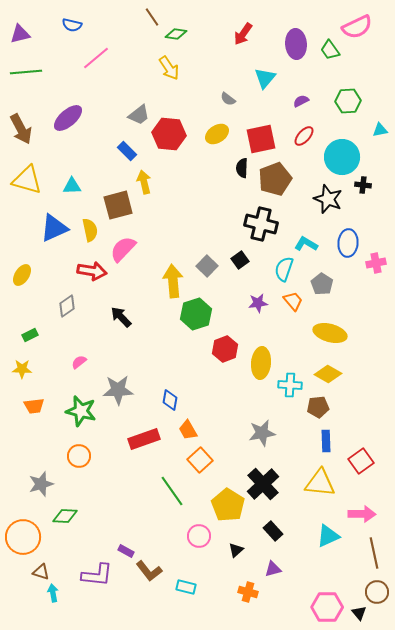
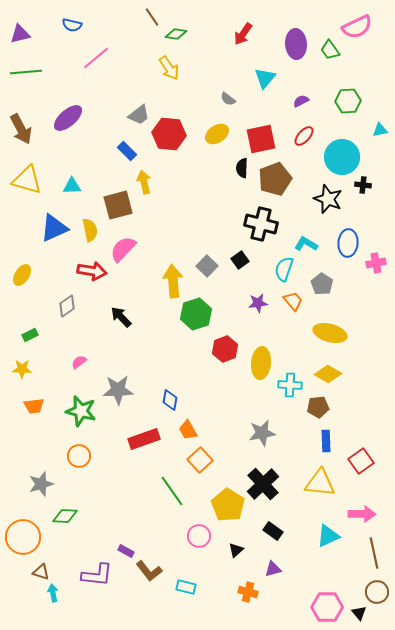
black rectangle at (273, 531): rotated 12 degrees counterclockwise
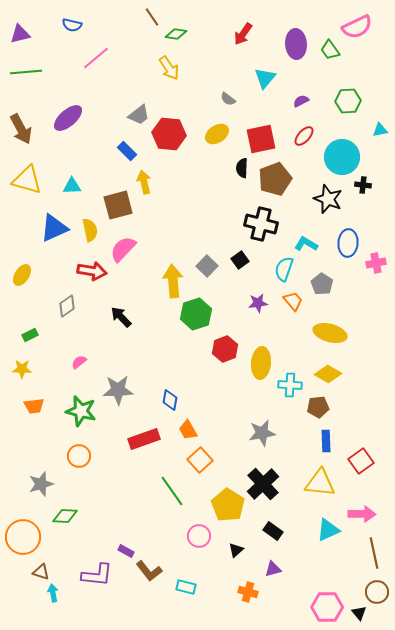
cyan triangle at (328, 536): moved 6 px up
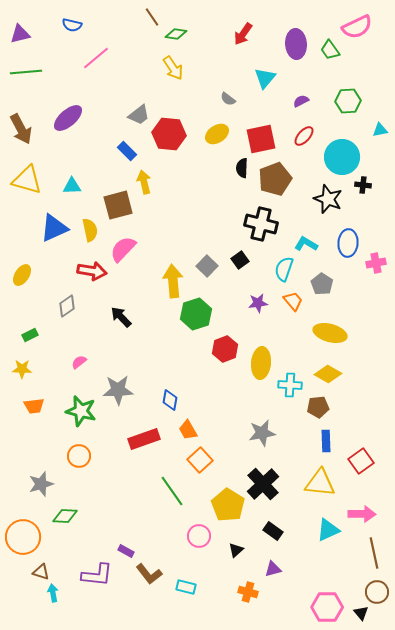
yellow arrow at (169, 68): moved 4 px right
brown L-shape at (149, 571): moved 3 px down
black triangle at (359, 613): moved 2 px right
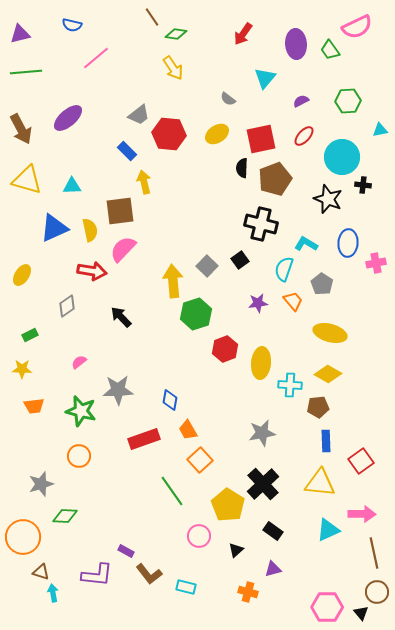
brown square at (118, 205): moved 2 px right, 6 px down; rotated 8 degrees clockwise
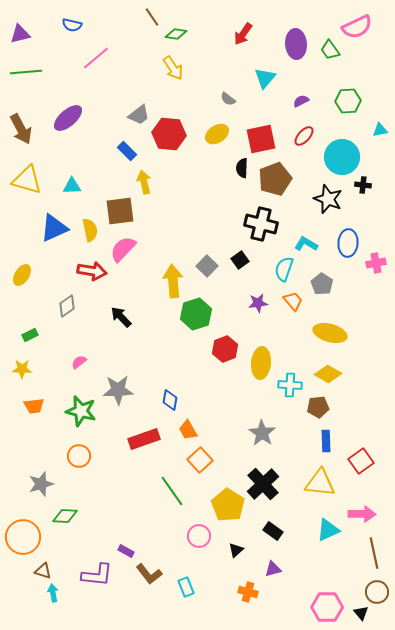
gray star at (262, 433): rotated 28 degrees counterclockwise
brown triangle at (41, 572): moved 2 px right, 1 px up
cyan rectangle at (186, 587): rotated 54 degrees clockwise
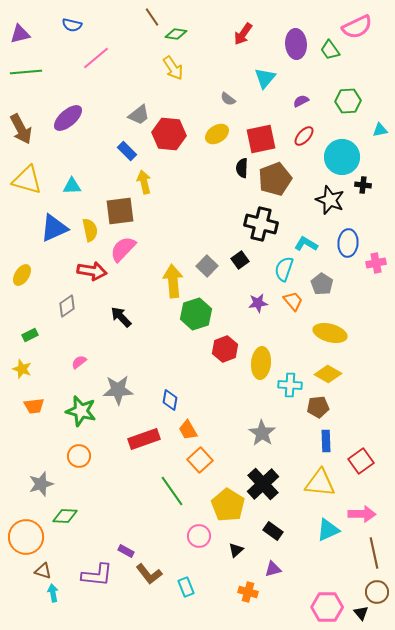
black star at (328, 199): moved 2 px right, 1 px down
yellow star at (22, 369): rotated 18 degrees clockwise
orange circle at (23, 537): moved 3 px right
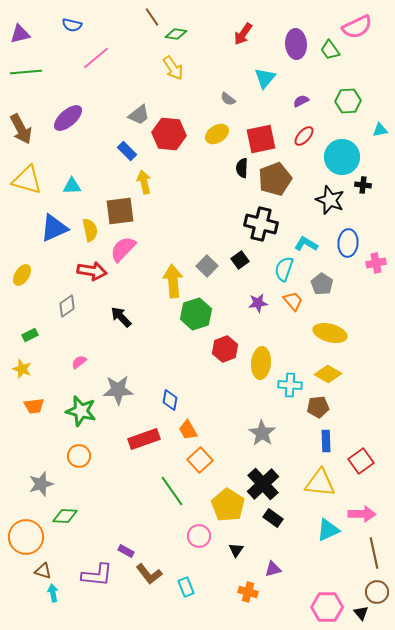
black rectangle at (273, 531): moved 13 px up
black triangle at (236, 550): rotated 14 degrees counterclockwise
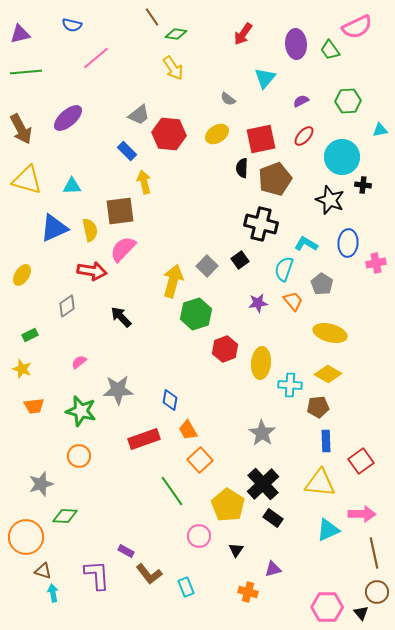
yellow arrow at (173, 281): rotated 20 degrees clockwise
purple L-shape at (97, 575): rotated 100 degrees counterclockwise
